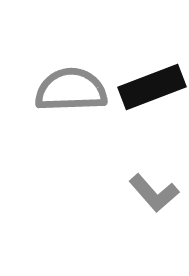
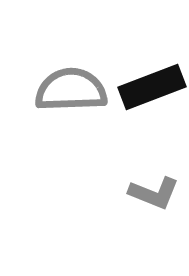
gray L-shape: rotated 27 degrees counterclockwise
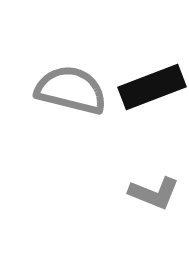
gray semicircle: rotated 16 degrees clockwise
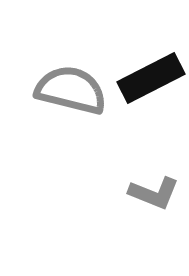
black rectangle: moved 1 px left, 9 px up; rotated 6 degrees counterclockwise
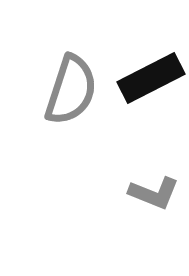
gray semicircle: rotated 94 degrees clockwise
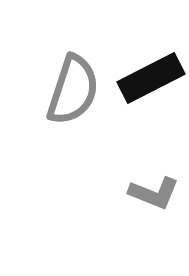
gray semicircle: moved 2 px right
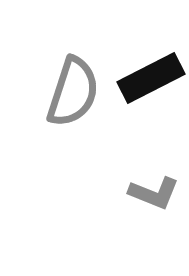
gray semicircle: moved 2 px down
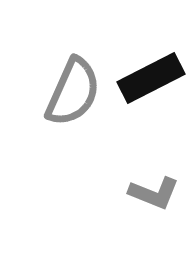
gray semicircle: rotated 6 degrees clockwise
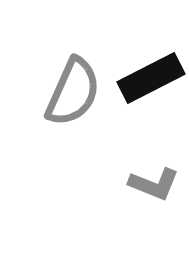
gray L-shape: moved 9 px up
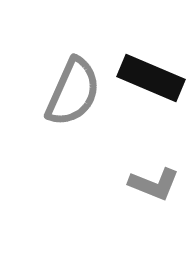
black rectangle: rotated 50 degrees clockwise
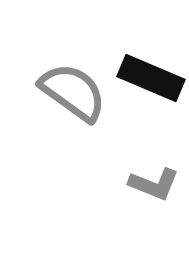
gray semicircle: rotated 78 degrees counterclockwise
